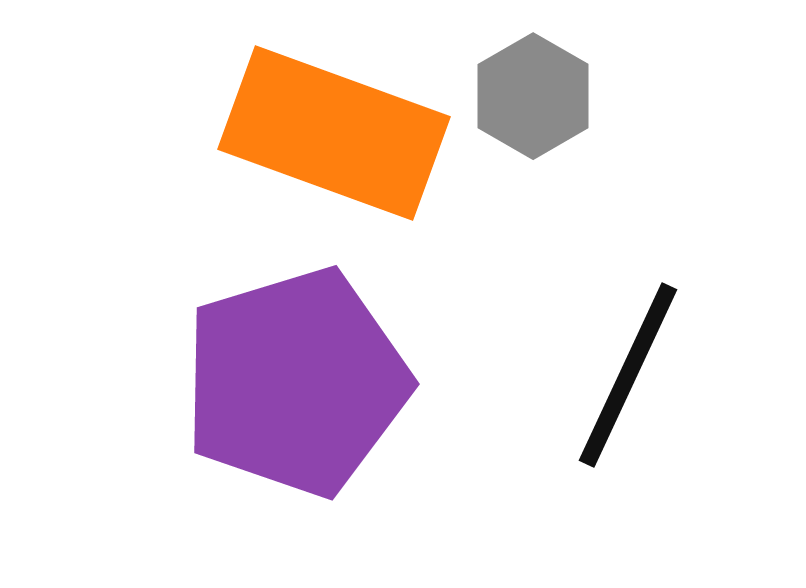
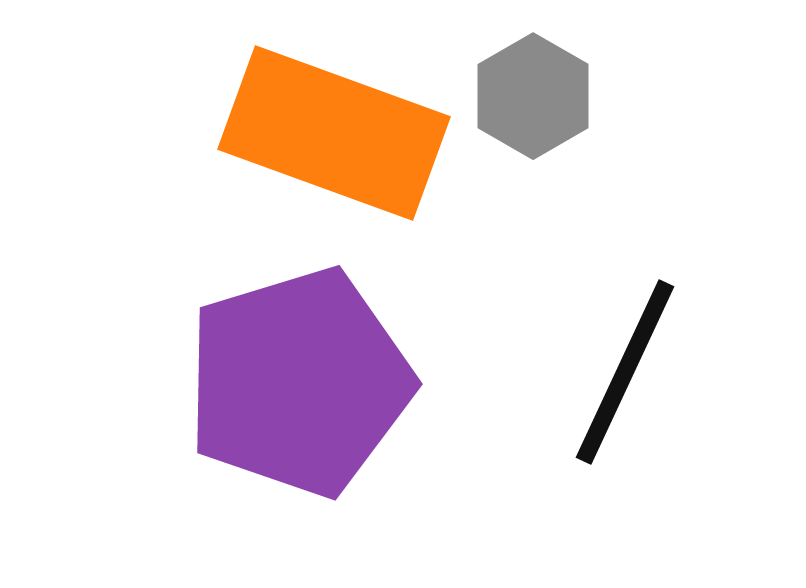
black line: moved 3 px left, 3 px up
purple pentagon: moved 3 px right
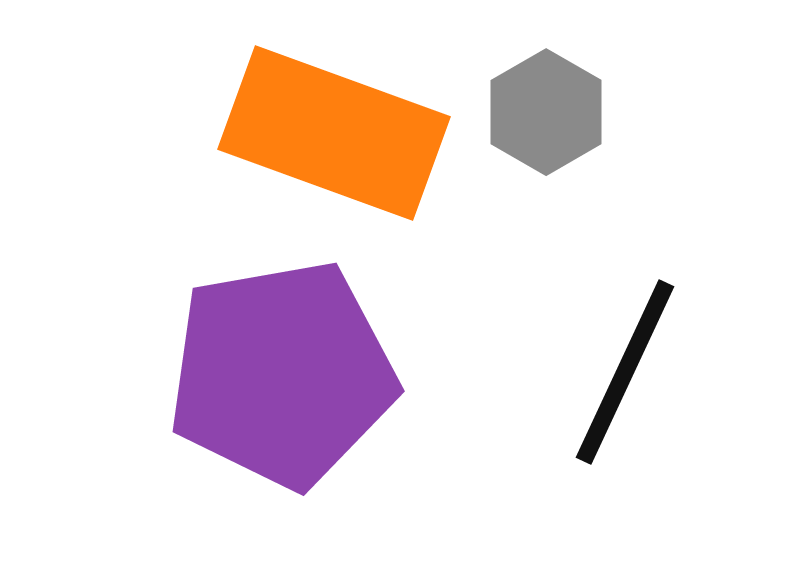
gray hexagon: moved 13 px right, 16 px down
purple pentagon: moved 17 px left, 8 px up; rotated 7 degrees clockwise
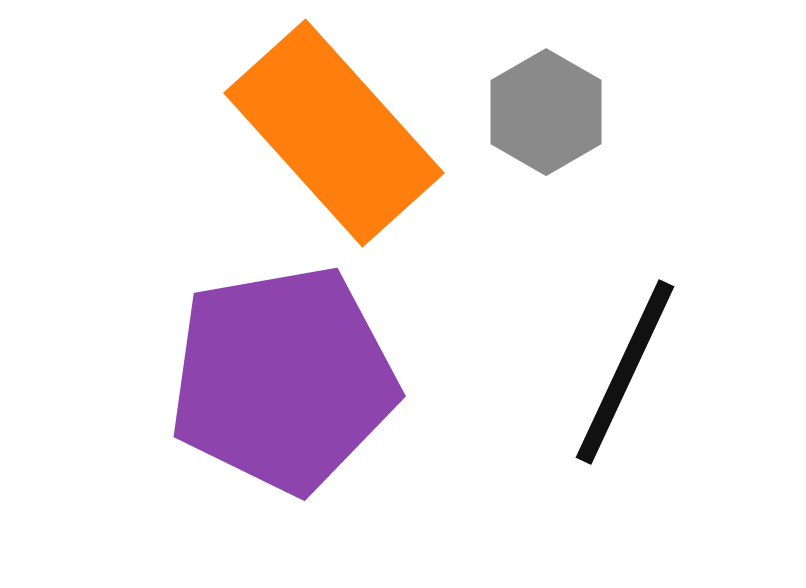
orange rectangle: rotated 28 degrees clockwise
purple pentagon: moved 1 px right, 5 px down
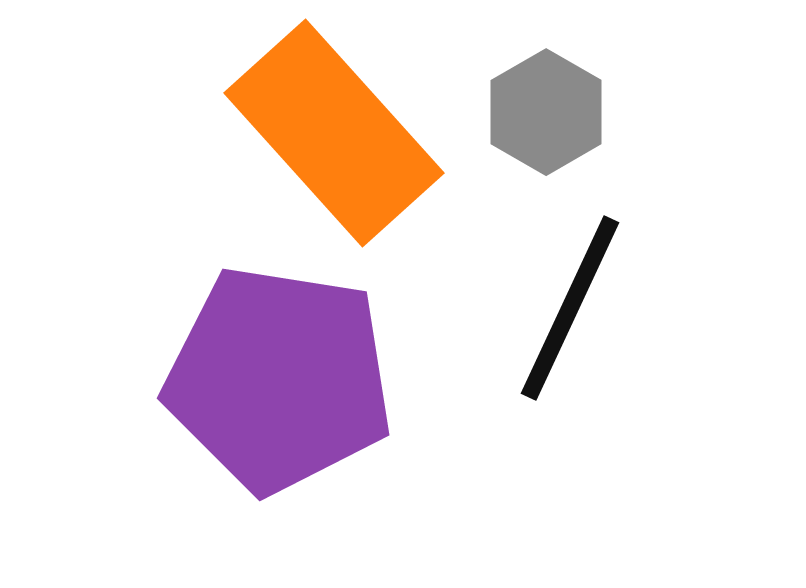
black line: moved 55 px left, 64 px up
purple pentagon: moved 4 px left; rotated 19 degrees clockwise
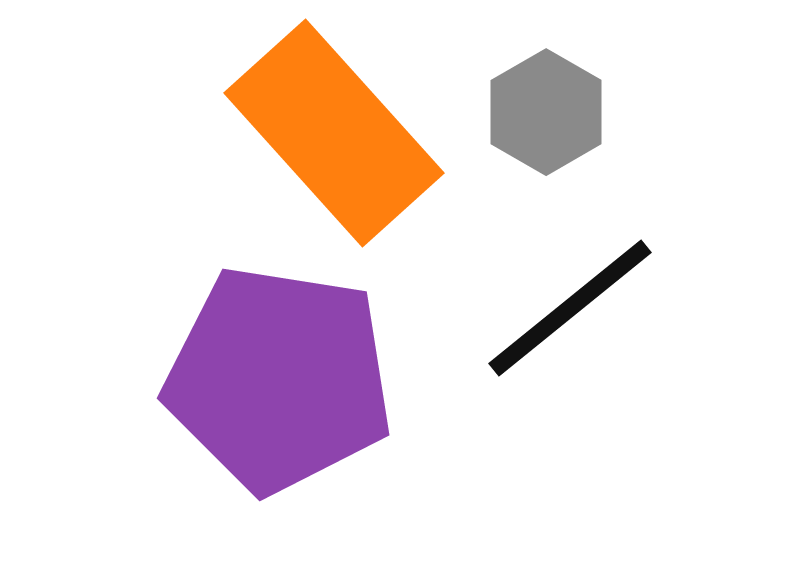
black line: rotated 26 degrees clockwise
